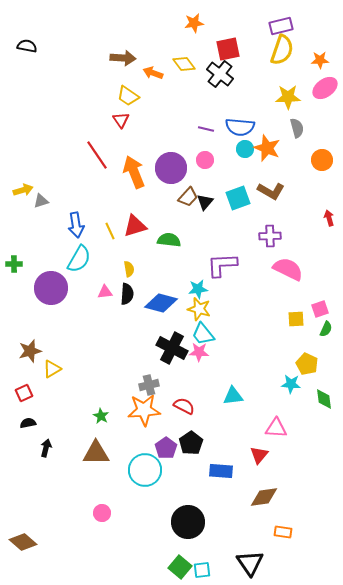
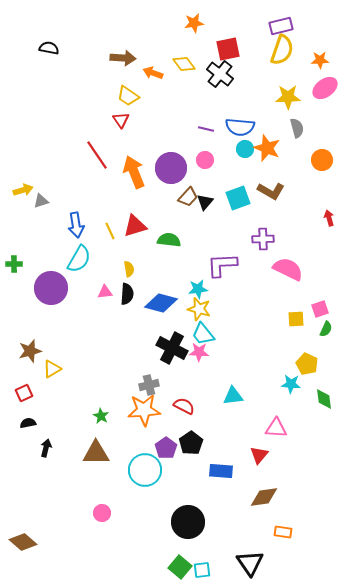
black semicircle at (27, 46): moved 22 px right, 2 px down
purple cross at (270, 236): moved 7 px left, 3 px down
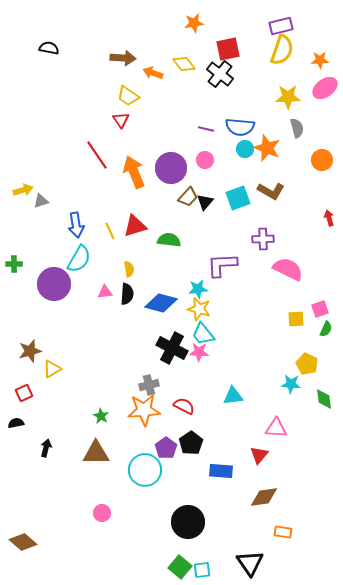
purple circle at (51, 288): moved 3 px right, 4 px up
black semicircle at (28, 423): moved 12 px left
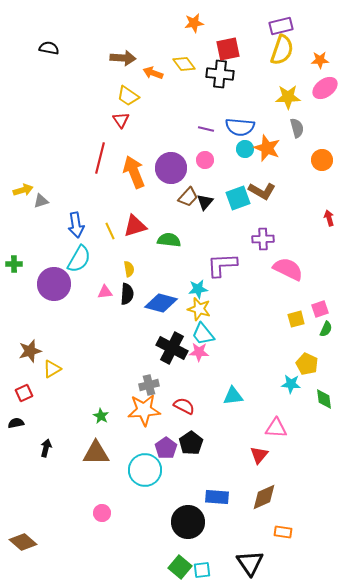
black cross at (220, 74): rotated 32 degrees counterclockwise
red line at (97, 155): moved 3 px right, 3 px down; rotated 48 degrees clockwise
brown L-shape at (271, 191): moved 9 px left
yellow square at (296, 319): rotated 12 degrees counterclockwise
blue rectangle at (221, 471): moved 4 px left, 26 px down
brown diamond at (264, 497): rotated 16 degrees counterclockwise
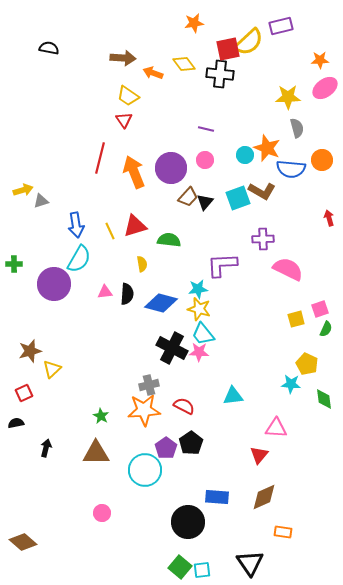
yellow semicircle at (282, 50): moved 33 px left, 8 px up; rotated 28 degrees clockwise
red triangle at (121, 120): moved 3 px right
blue semicircle at (240, 127): moved 51 px right, 42 px down
cyan circle at (245, 149): moved 6 px down
yellow semicircle at (129, 269): moved 13 px right, 5 px up
yellow triangle at (52, 369): rotated 12 degrees counterclockwise
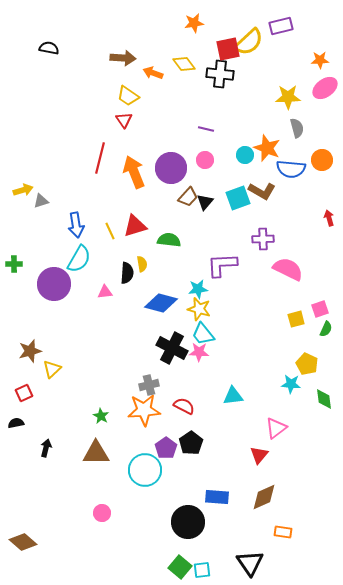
black semicircle at (127, 294): moved 21 px up
pink triangle at (276, 428): rotated 40 degrees counterclockwise
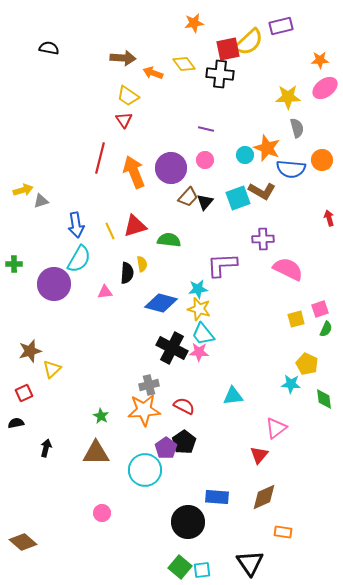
black pentagon at (191, 443): moved 7 px left, 1 px up
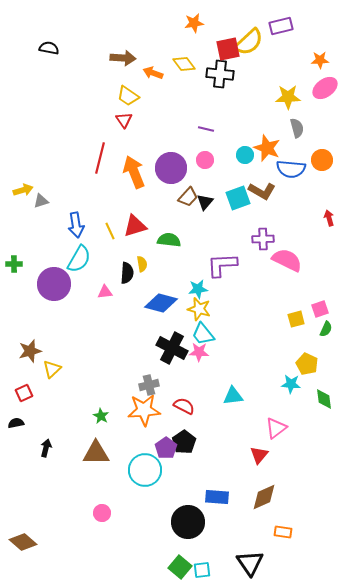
pink semicircle at (288, 269): moved 1 px left, 9 px up
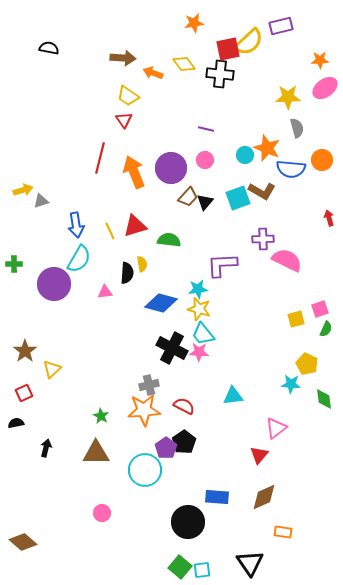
brown star at (30, 351): moved 5 px left; rotated 20 degrees counterclockwise
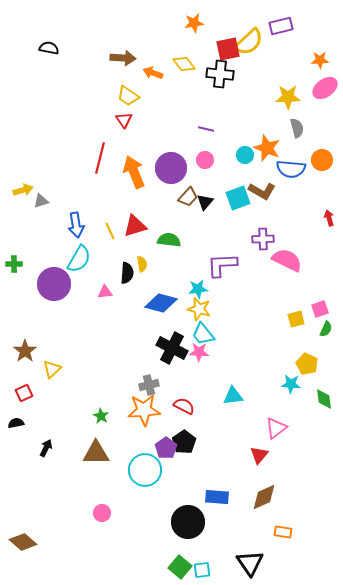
black arrow at (46, 448): rotated 12 degrees clockwise
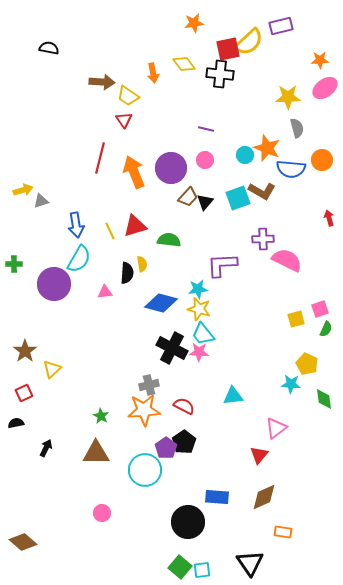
brown arrow at (123, 58): moved 21 px left, 24 px down
orange arrow at (153, 73): rotated 120 degrees counterclockwise
